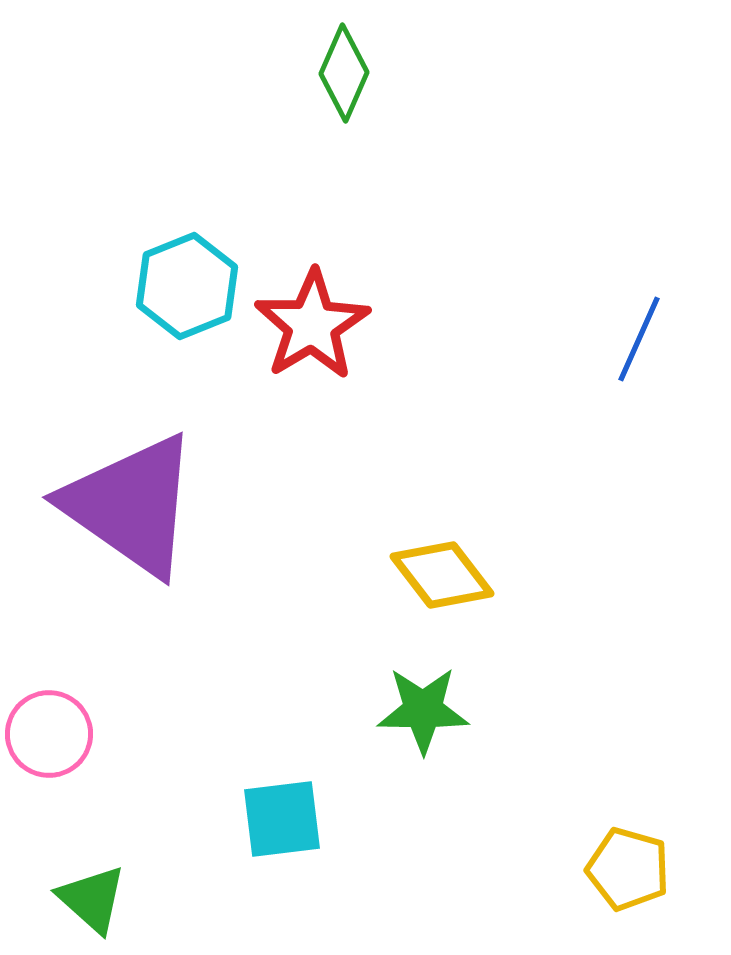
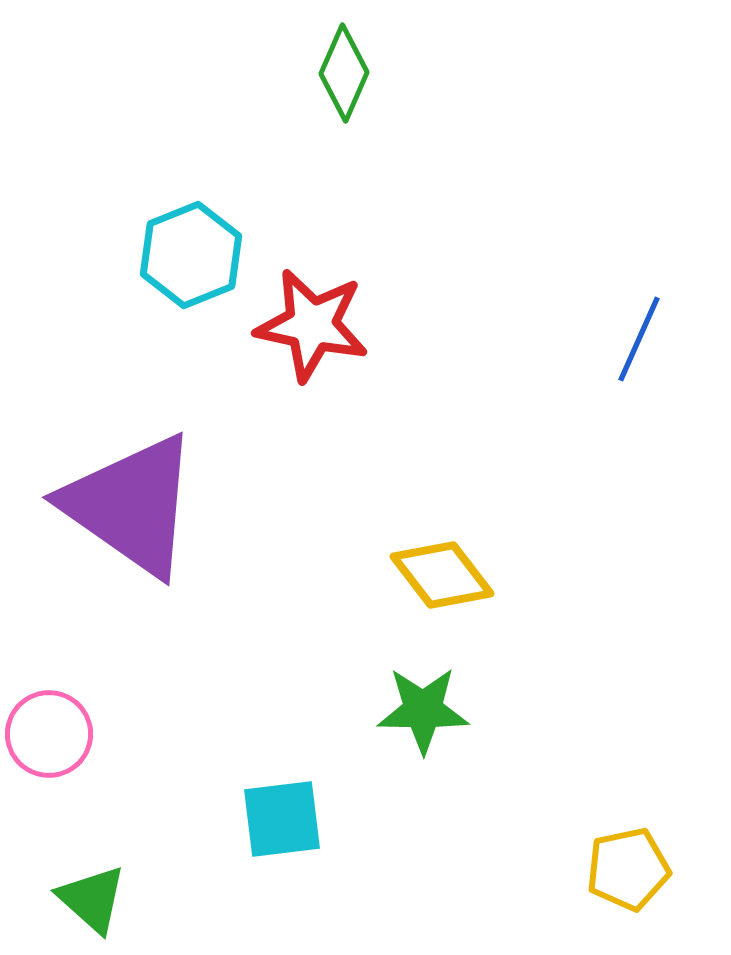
cyan hexagon: moved 4 px right, 31 px up
red star: rotated 29 degrees counterclockwise
yellow pentagon: rotated 28 degrees counterclockwise
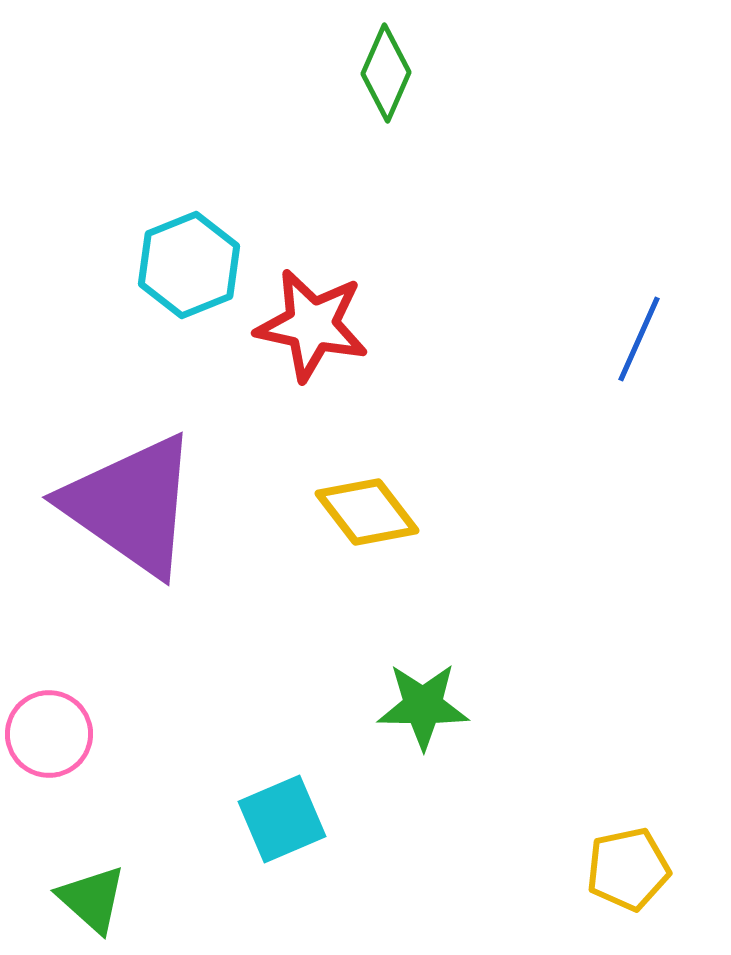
green diamond: moved 42 px right
cyan hexagon: moved 2 px left, 10 px down
yellow diamond: moved 75 px left, 63 px up
green star: moved 4 px up
cyan square: rotated 16 degrees counterclockwise
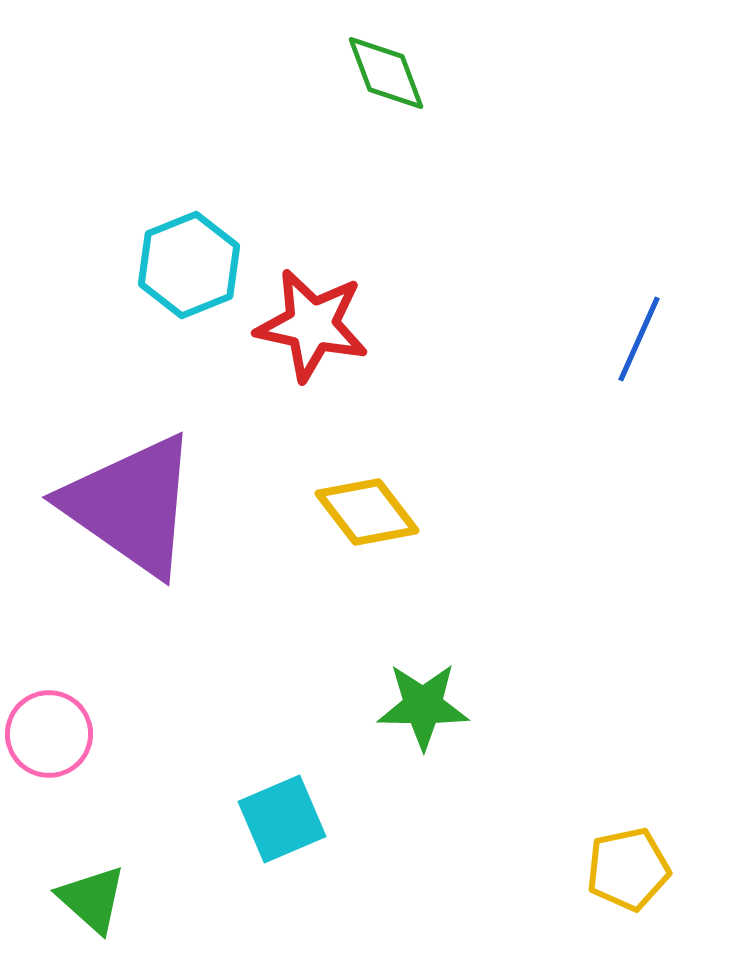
green diamond: rotated 44 degrees counterclockwise
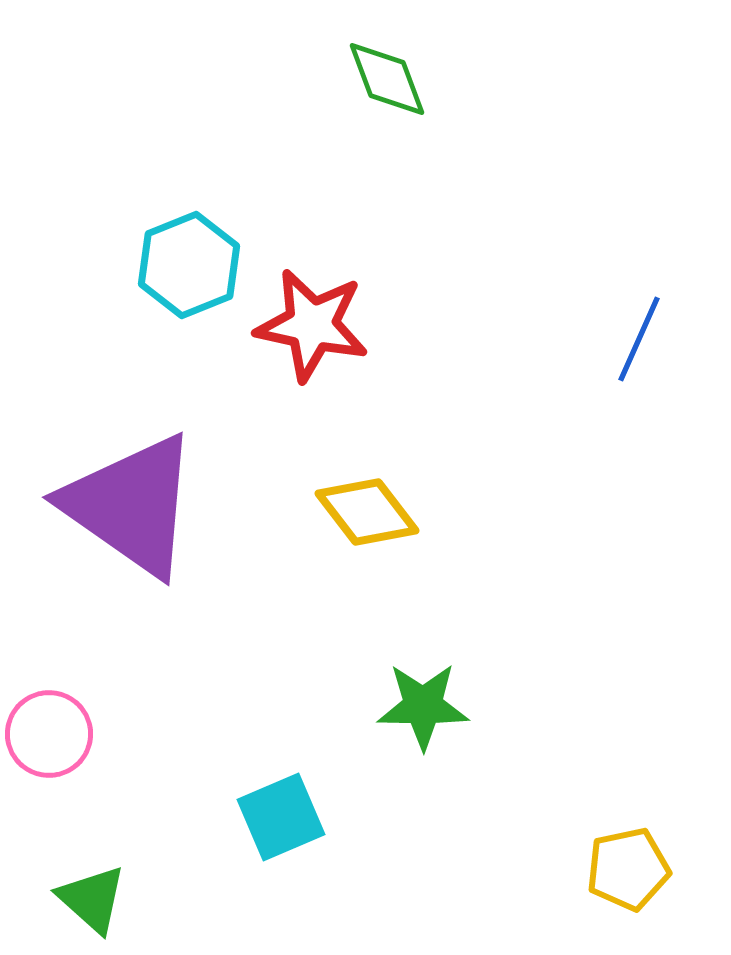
green diamond: moved 1 px right, 6 px down
cyan square: moved 1 px left, 2 px up
